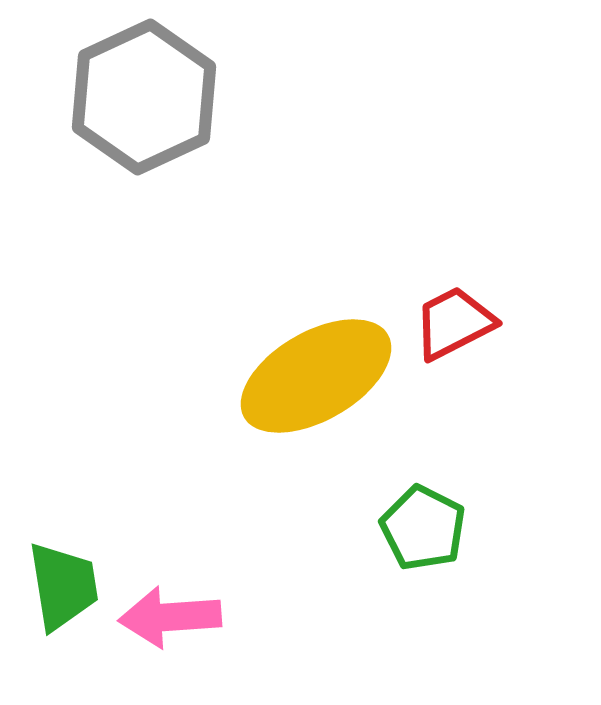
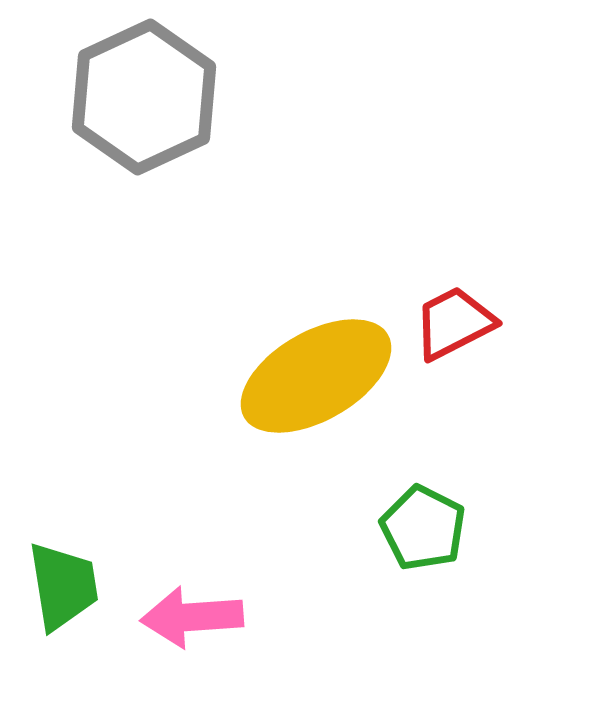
pink arrow: moved 22 px right
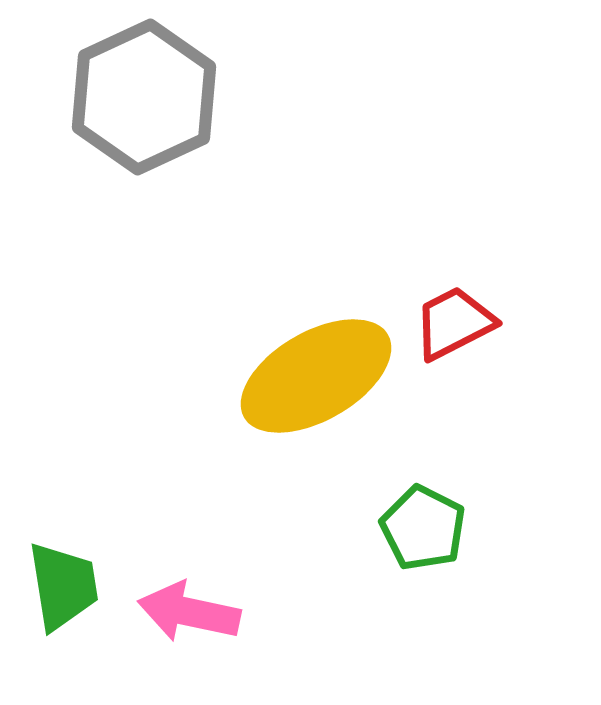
pink arrow: moved 3 px left, 5 px up; rotated 16 degrees clockwise
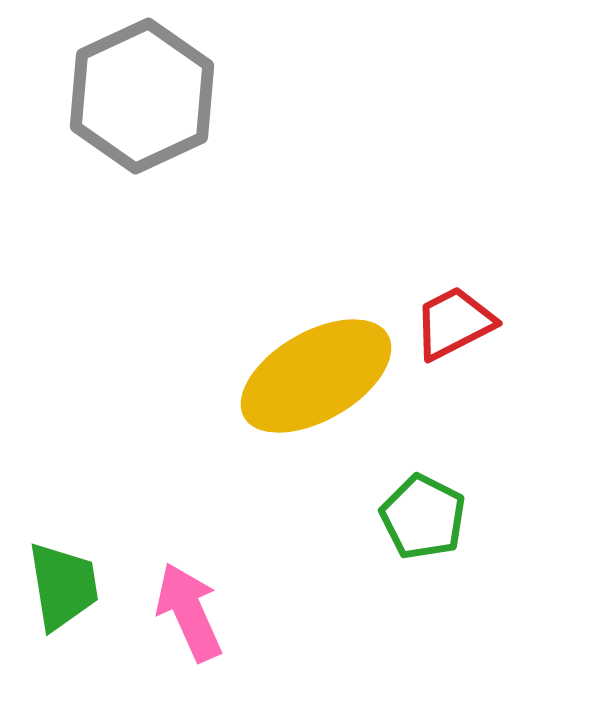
gray hexagon: moved 2 px left, 1 px up
green pentagon: moved 11 px up
pink arrow: rotated 54 degrees clockwise
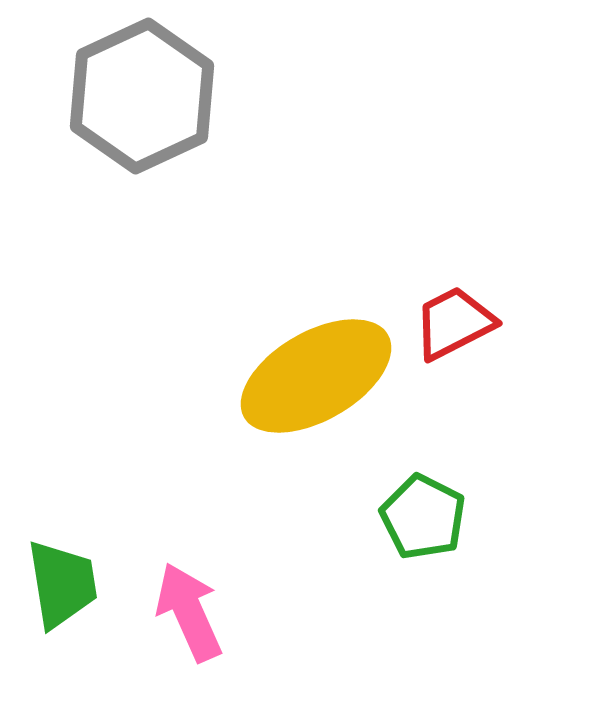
green trapezoid: moved 1 px left, 2 px up
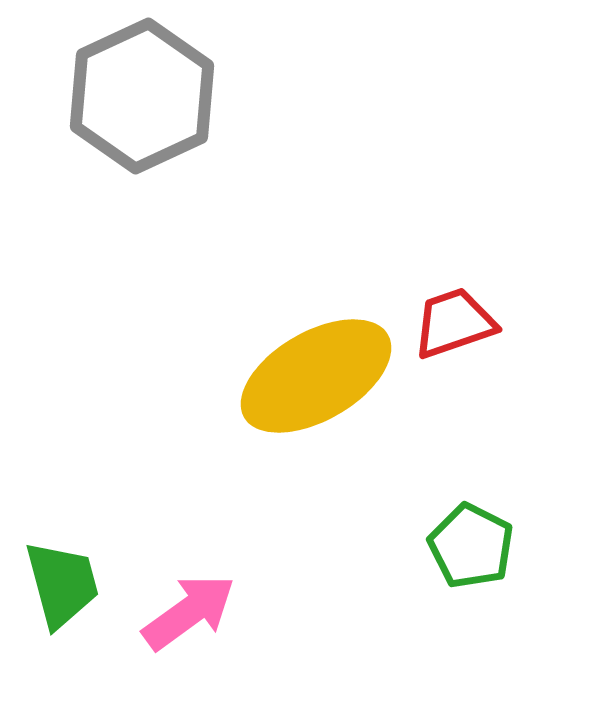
red trapezoid: rotated 8 degrees clockwise
green pentagon: moved 48 px right, 29 px down
green trapezoid: rotated 6 degrees counterclockwise
pink arrow: rotated 78 degrees clockwise
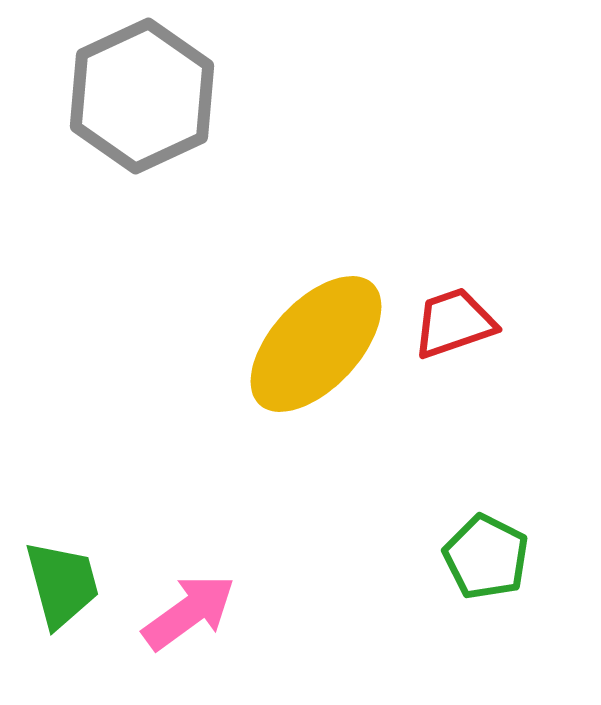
yellow ellipse: moved 32 px up; rotated 17 degrees counterclockwise
green pentagon: moved 15 px right, 11 px down
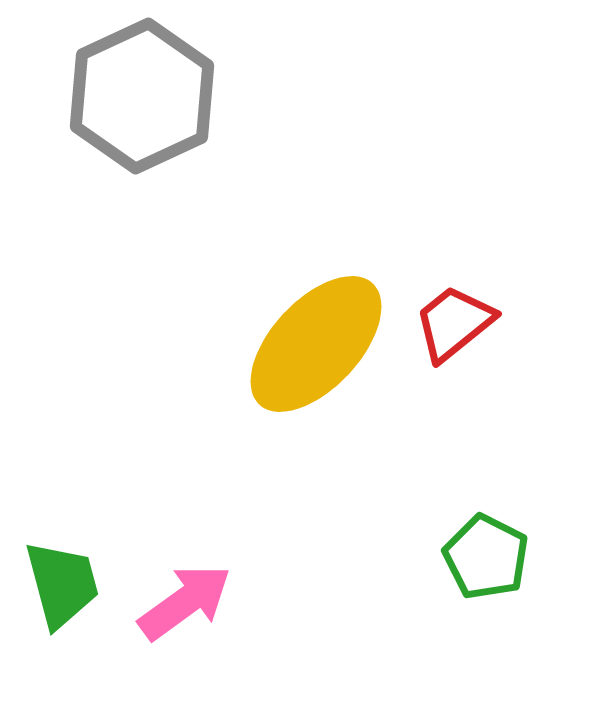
red trapezoid: rotated 20 degrees counterclockwise
pink arrow: moved 4 px left, 10 px up
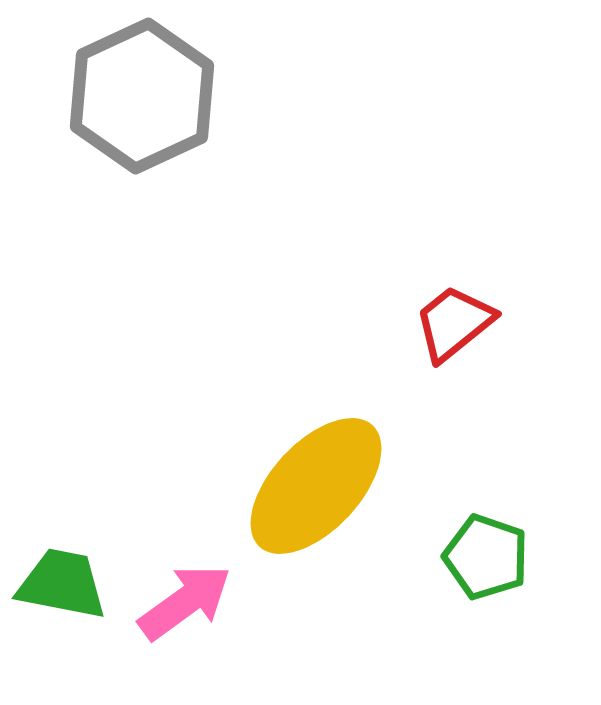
yellow ellipse: moved 142 px down
green pentagon: rotated 8 degrees counterclockwise
green trapezoid: rotated 64 degrees counterclockwise
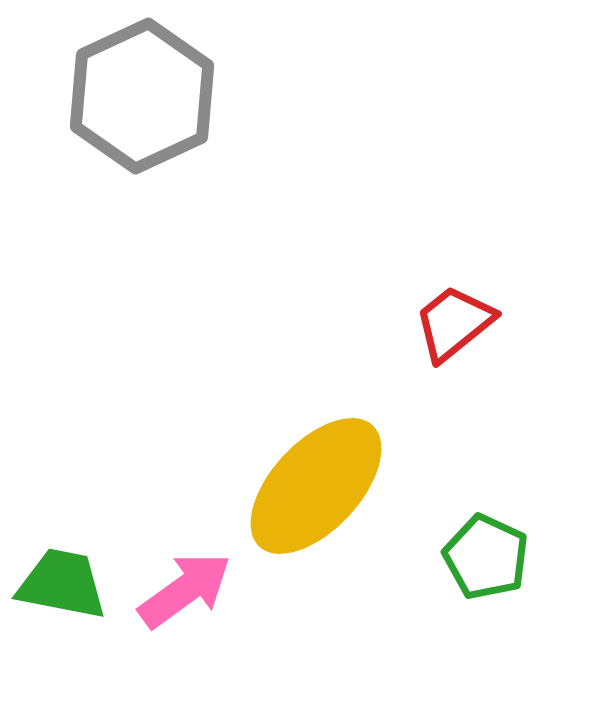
green pentagon: rotated 6 degrees clockwise
pink arrow: moved 12 px up
